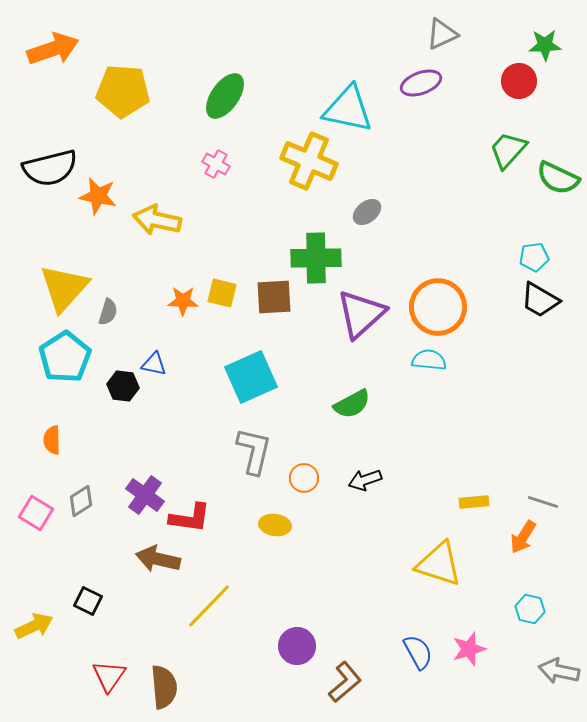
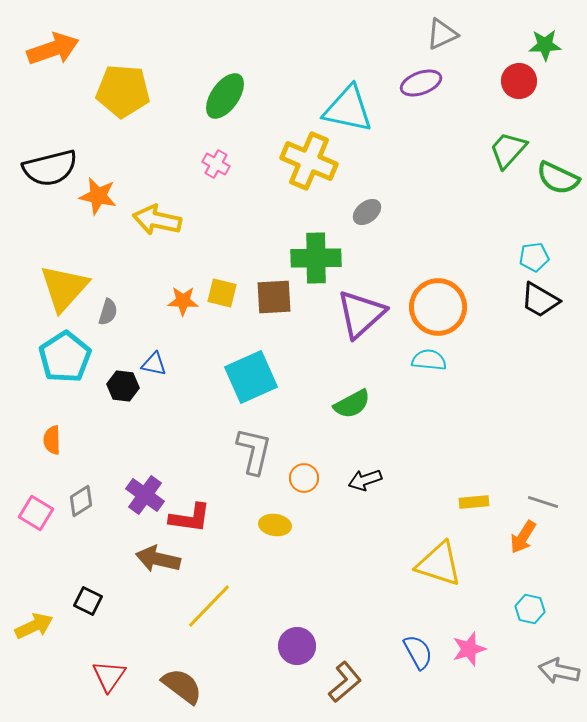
brown semicircle at (164, 687): moved 18 px right, 1 px up; rotated 48 degrees counterclockwise
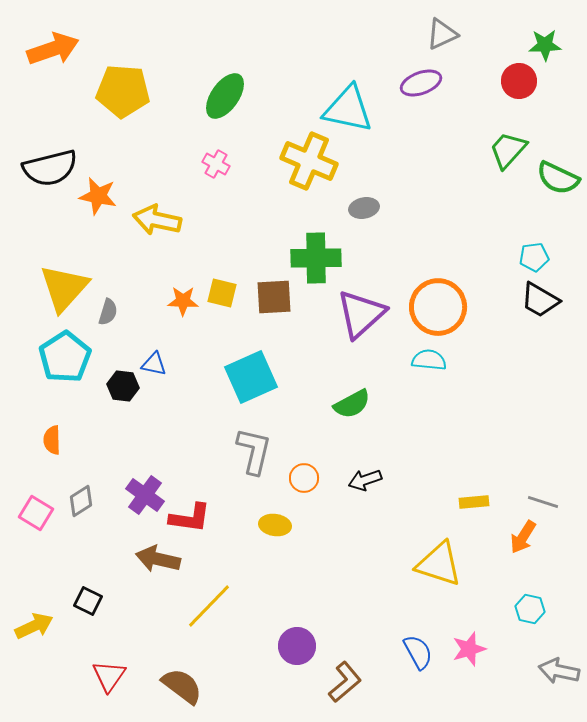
gray ellipse at (367, 212): moved 3 px left, 4 px up; rotated 28 degrees clockwise
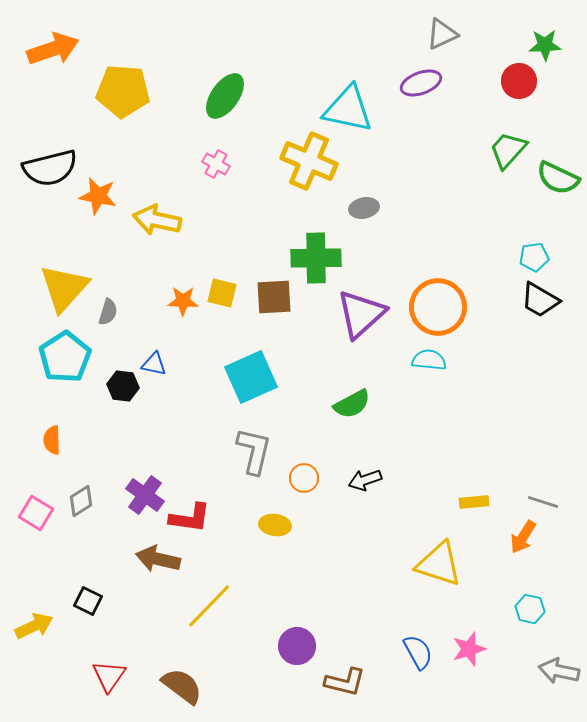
brown L-shape at (345, 682): rotated 54 degrees clockwise
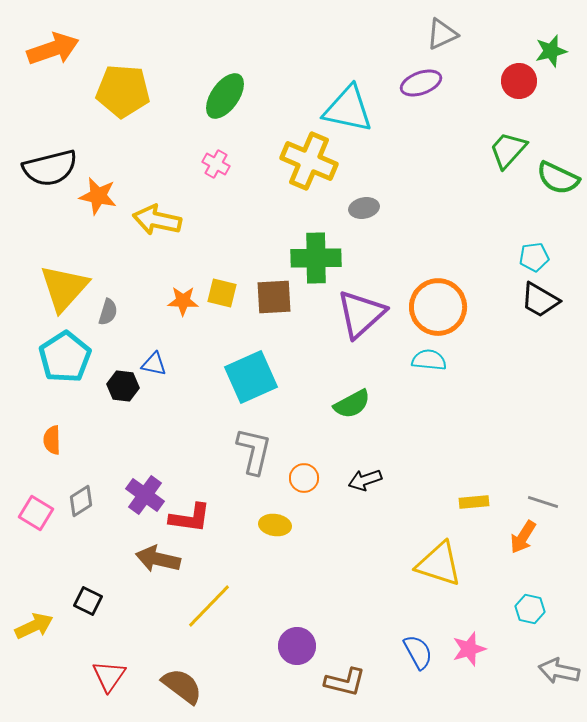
green star at (545, 45): moved 6 px right, 6 px down; rotated 12 degrees counterclockwise
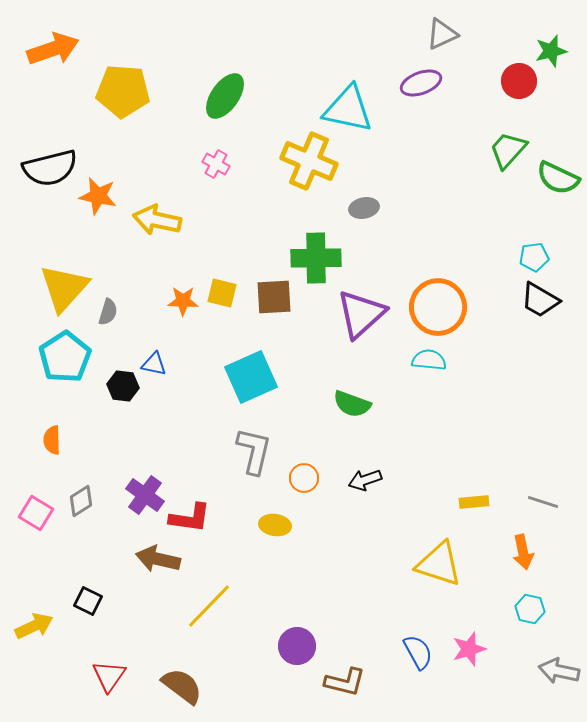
green semicircle at (352, 404): rotated 48 degrees clockwise
orange arrow at (523, 537): moved 15 px down; rotated 44 degrees counterclockwise
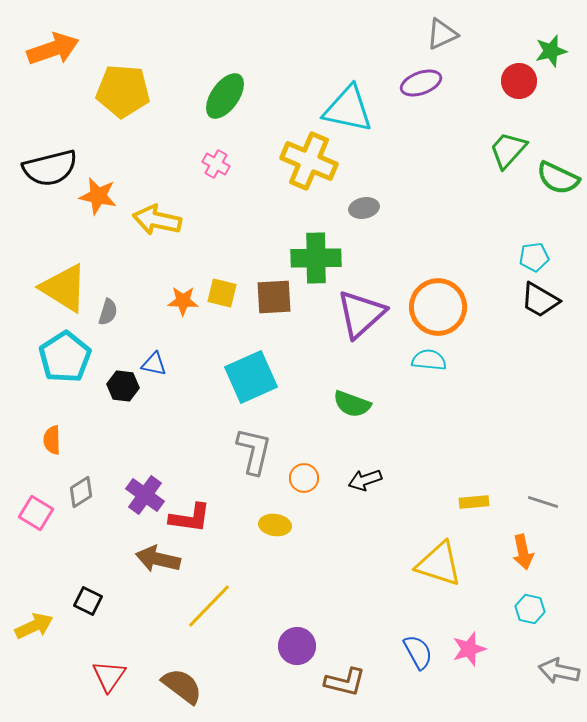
yellow triangle at (64, 288): rotated 40 degrees counterclockwise
gray diamond at (81, 501): moved 9 px up
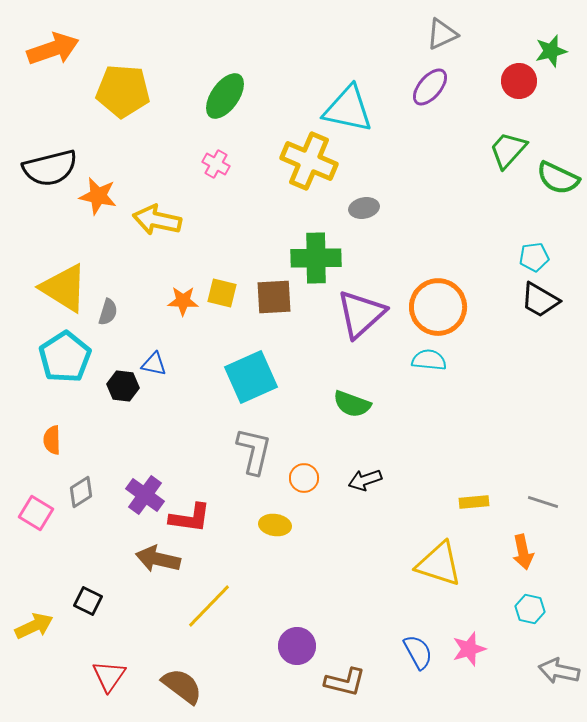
purple ellipse at (421, 83): moved 9 px right, 4 px down; rotated 30 degrees counterclockwise
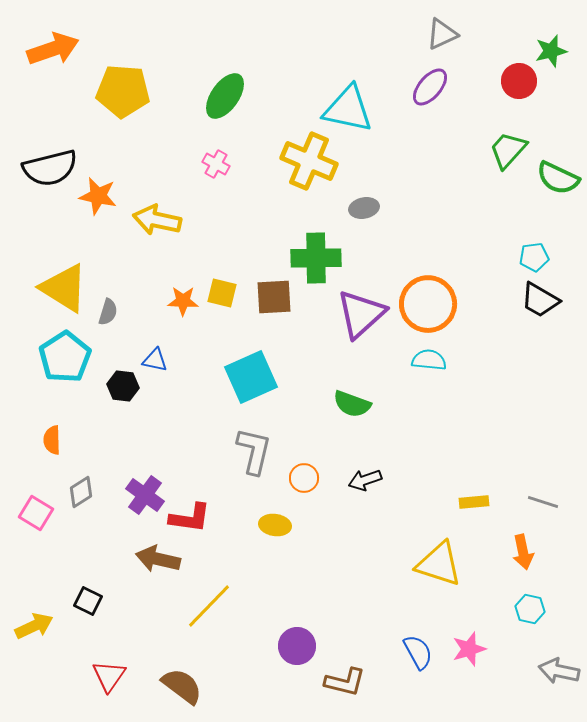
orange circle at (438, 307): moved 10 px left, 3 px up
blue triangle at (154, 364): moved 1 px right, 4 px up
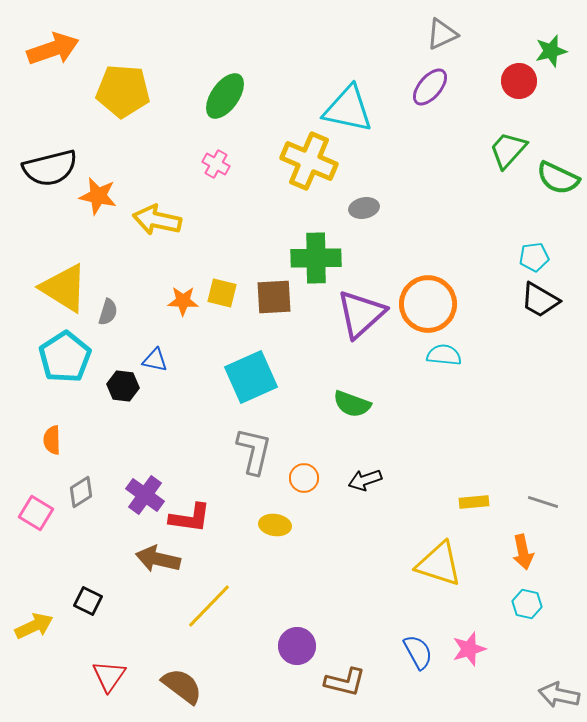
cyan semicircle at (429, 360): moved 15 px right, 5 px up
cyan hexagon at (530, 609): moved 3 px left, 5 px up
gray arrow at (559, 671): moved 24 px down
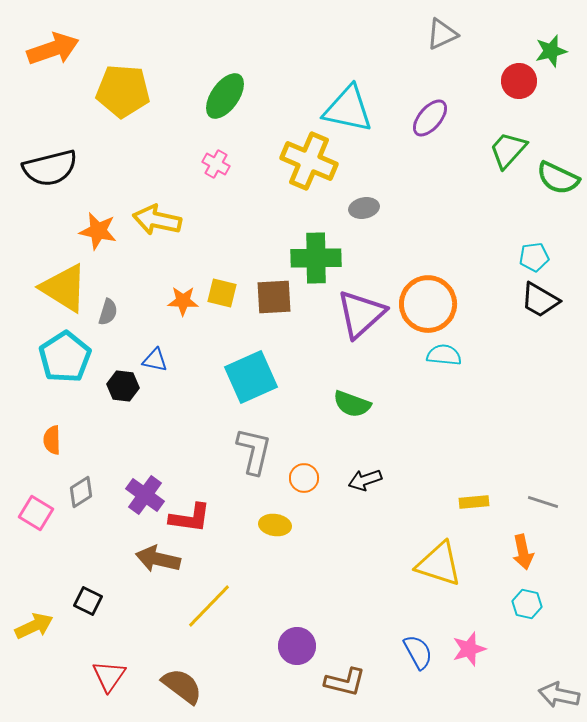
purple ellipse at (430, 87): moved 31 px down
orange star at (98, 196): moved 35 px down
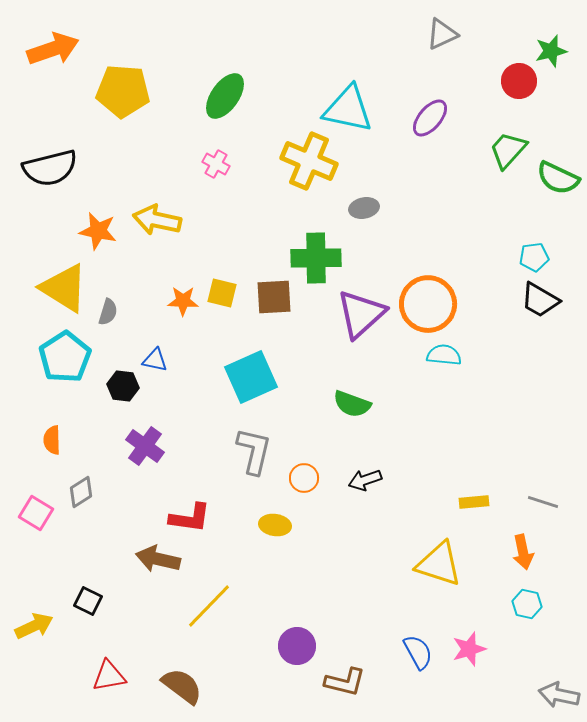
purple cross at (145, 495): moved 49 px up
red triangle at (109, 676): rotated 45 degrees clockwise
